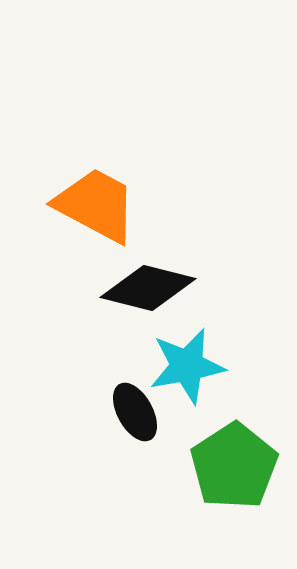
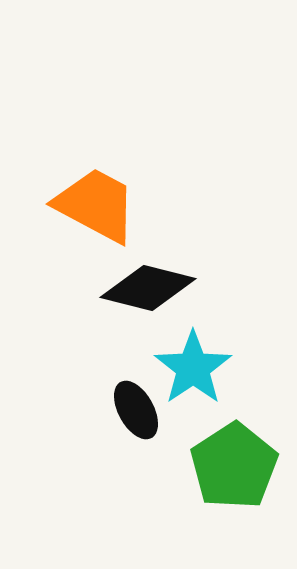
cyan star: moved 6 px right, 2 px down; rotated 24 degrees counterclockwise
black ellipse: moved 1 px right, 2 px up
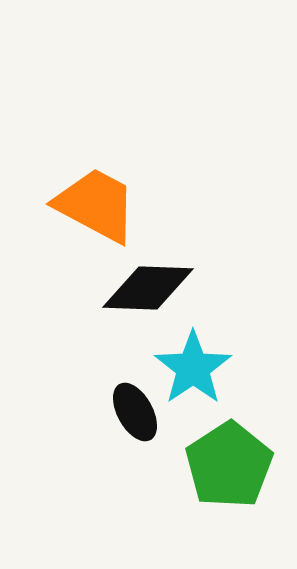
black diamond: rotated 12 degrees counterclockwise
black ellipse: moved 1 px left, 2 px down
green pentagon: moved 5 px left, 1 px up
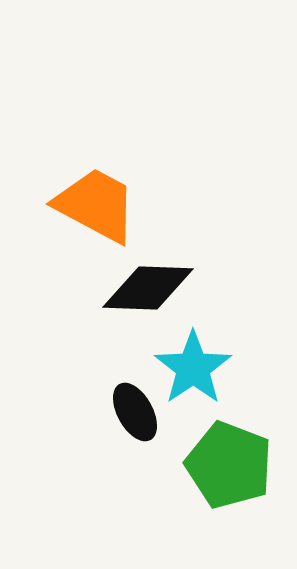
green pentagon: rotated 18 degrees counterclockwise
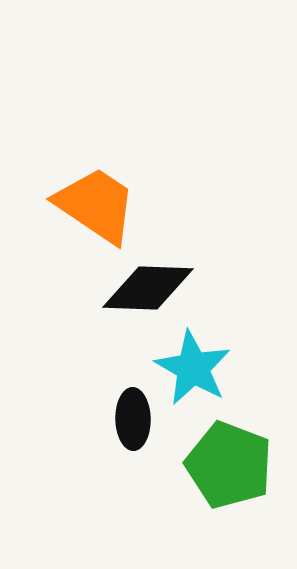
orange trapezoid: rotated 6 degrees clockwise
cyan star: rotated 8 degrees counterclockwise
black ellipse: moved 2 px left, 7 px down; rotated 28 degrees clockwise
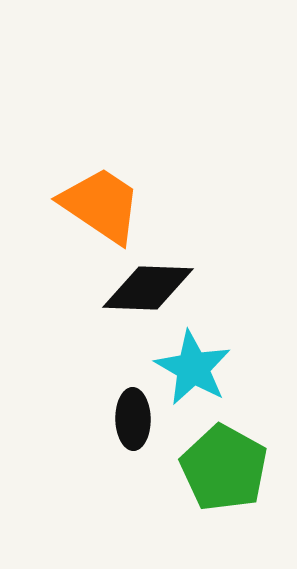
orange trapezoid: moved 5 px right
green pentagon: moved 5 px left, 3 px down; rotated 8 degrees clockwise
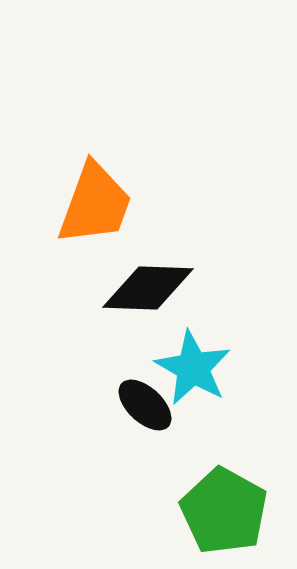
orange trapezoid: moved 6 px left, 1 px up; rotated 76 degrees clockwise
black ellipse: moved 12 px right, 14 px up; rotated 46 degrees counterclockwise
green pentagon: moved 43 px down
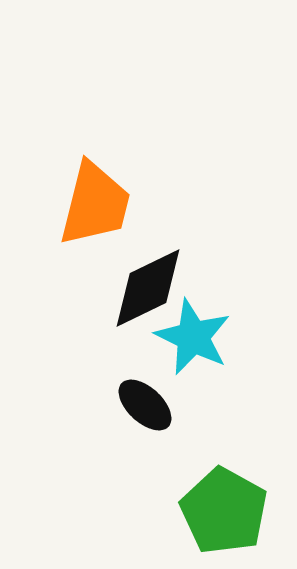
orange trapezoid: rotated 6 degrees counterclockwise
black diamond: rotated 28 degrees counterclockwise
cyan star: moved 31 px up; rotated 4 degrees counterclockwise
